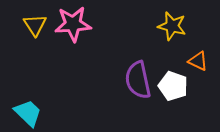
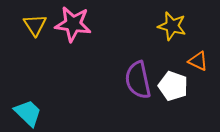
pink star: rotated 12 degrees clockwise
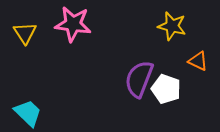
yellow triangle: moved 10 px left, 8 px down
purple semicircle: moved 1 px right, 1 px up; rotated 33 degrees clockwise
white pentagon: moved 7 px left, 3 px down
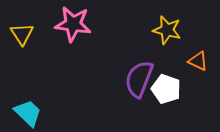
yellow star: moved 5 px left, 4 px down
yellow triangle: moved 3 px left, 1 px down
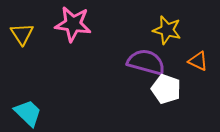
purple semicircle: moved 7 px right, 17 px up; rotated 84 degrees clockwise
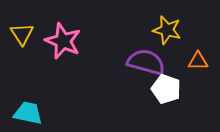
pink star: moved 10 px left, 17 px down; rotated 15 degrees clockwise
orange triangle: rotated 25 degrees counterclockwise
cyan trapezoid: rotated 32 degrees counterclockwise
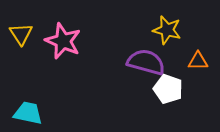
yellow triangle: moved 1 px left
white pentagon: moved 2 px right
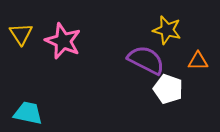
purple semicircle: moved 2 px up; rotated 12 degrees clockwise
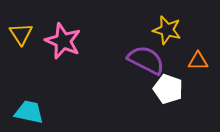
cyan trapezoid: moved 1 px right, 1 px up
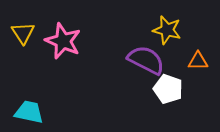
yellow triangle: moved 2 px right, 1 px up
